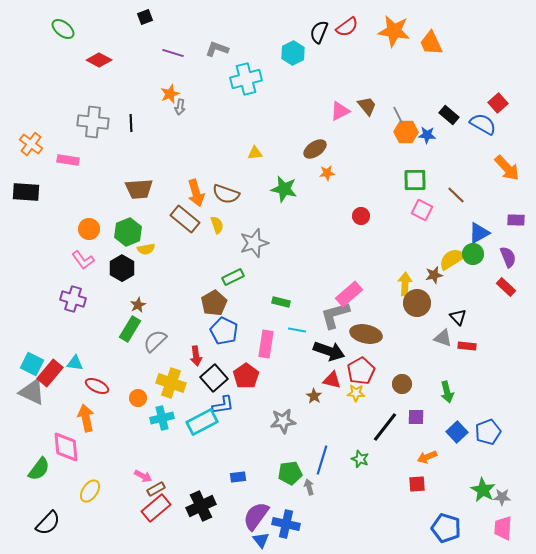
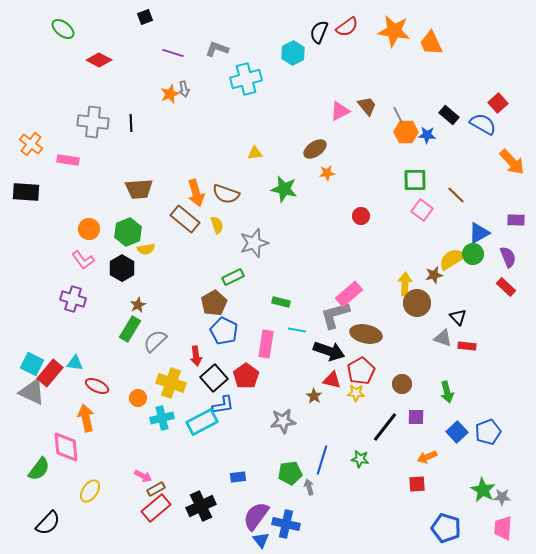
gray arrow at (180, 107): moved 4 px right, 18 px up; rotated 21 degrees counterclockwise
orange arrow at (507, 168): moved 5 px right, 6 px up
pink square at (422, 210): rotated 10 degrees clockwise
green star at (360, 459): rotated 12 degrees counterclockwise
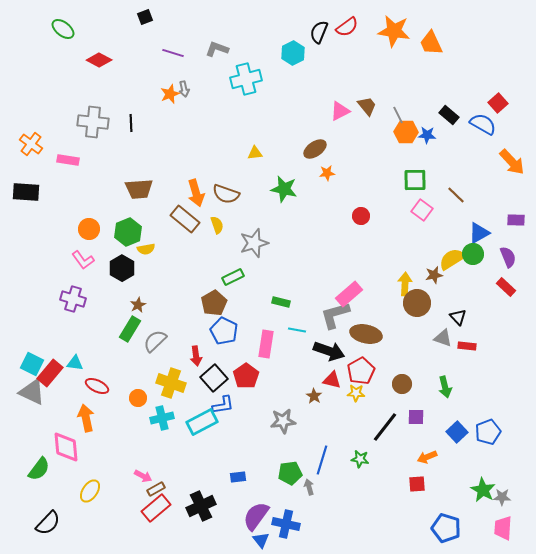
green arrow at (447, 392): moved 2 px left, 5 px up
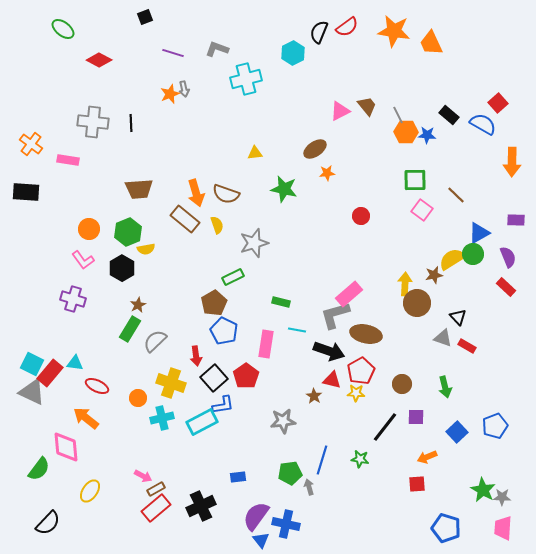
orange arrow at (512, 162): rotated 44 degrees clockwise
red rectangle at (467, 346): rotated 24 degrees clockwise
orange arrow at (86, 418): rotated 40 degrees counterclockwise
blue pentagon at (488, 432): moved 7 px right, 6 px up
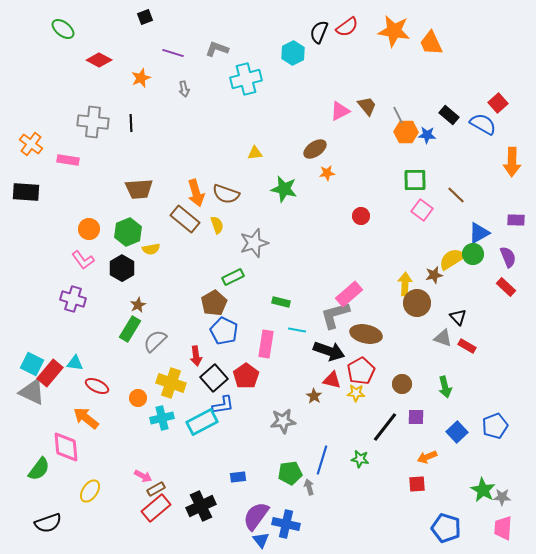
orange star at (170, 94): moved 29 px left, 16 px up
yellow semicircle at (146, 249): moved 5 px right
black semicircle at (48, 523): rotated 28 degrees clockwise
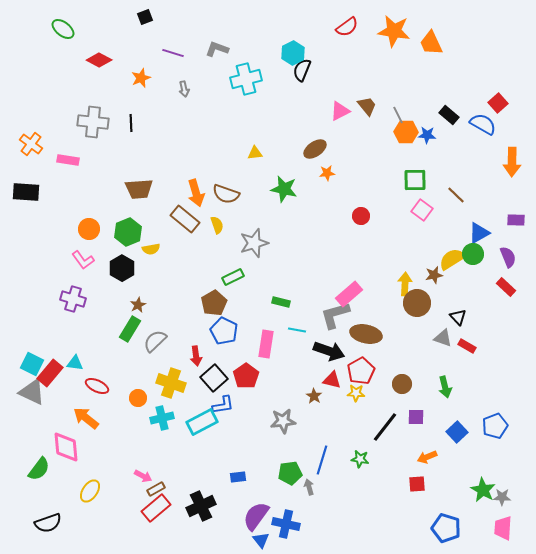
black semicircle at (319, 32): moved 17 px left, 38 px down
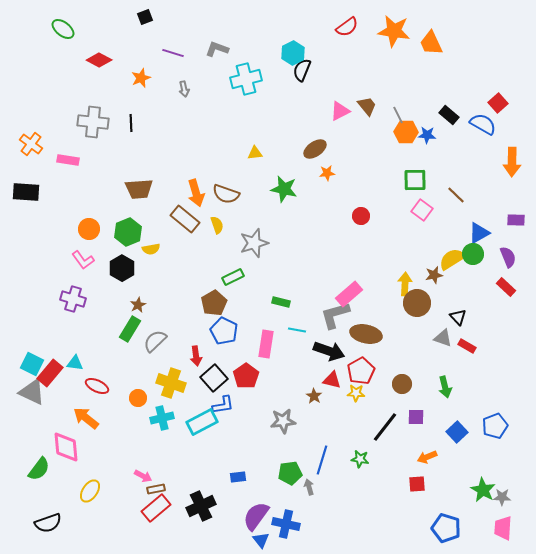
brown rectangle at (156, 489): rotated 18 degrees clockwise
